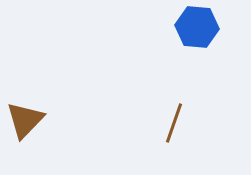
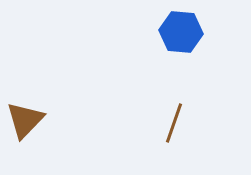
blue hexagon: moved 16 px left, 5 px down
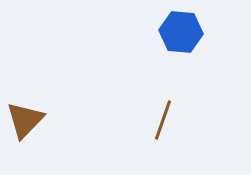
brown line: moved 11 px left, 3 px up
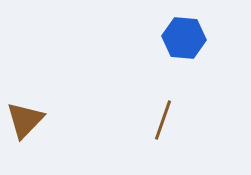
blue hexagon: moved 3 px right, 6 px down
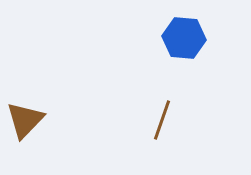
brown line: moved 1 px left
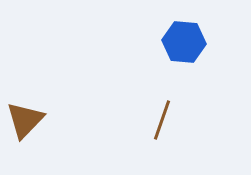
blue hexagon: moved 4 px down
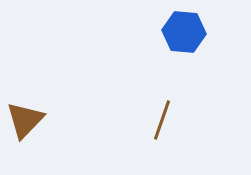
blue hexagon: moved 10 px up
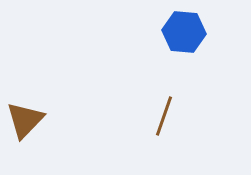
brown line: moved 2 px right, 4 px up
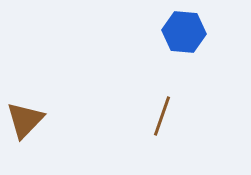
brown line: moved 2 px left
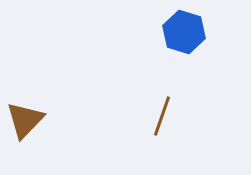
blue hexagon: rotated 12 degrees clockwise
